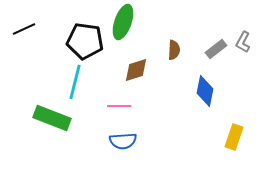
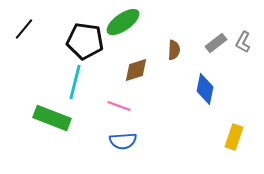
green ellipse: rotated 36 degrees clockwise
black line: rotated 25 degrees counterclockwise
gray rectangle: moved 6 px up
blue diamond: moved 2 px up
pink line: rotated 20 degrees clockwise
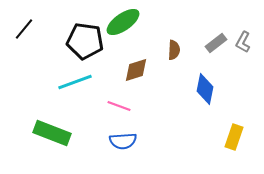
cyan line: rotated 56 degrees clockwise
green rectangle: moved 15 px down
